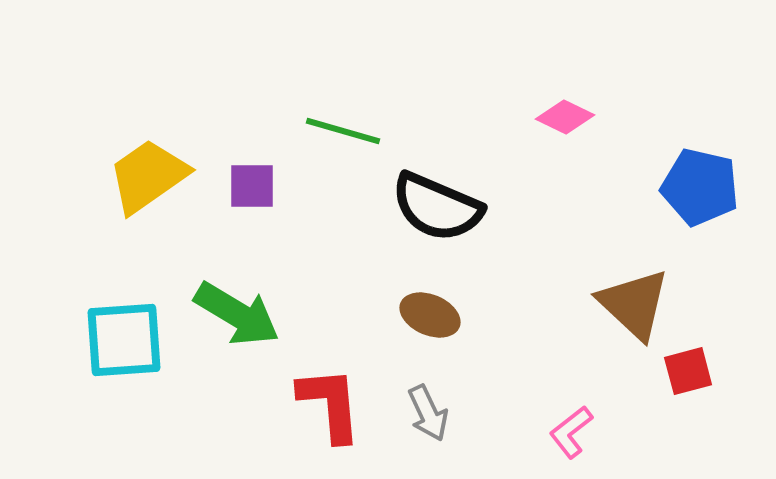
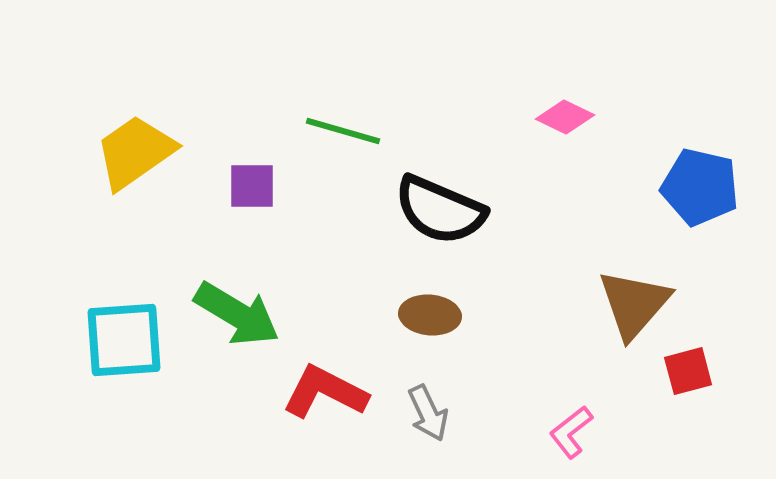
yellow trapezoid: moved 13 px left, 24 px up
black semicircle: moved 3 px right, 3 px down
brown triangle: rotated 28 degrees clockwise
brown ellipse: rotated 18 degrees counterclockwise
red L-shape: moved 5 px left, 12 px up; rotated 58 degrees counterclockwise
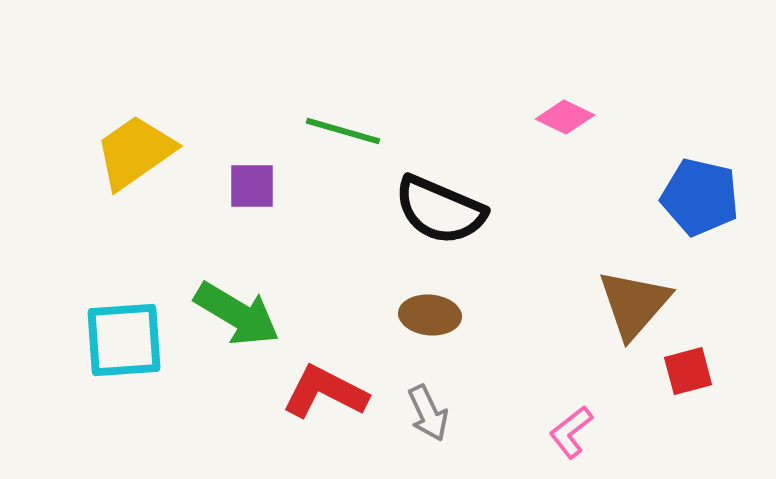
blue pentagon: moved 10 px down
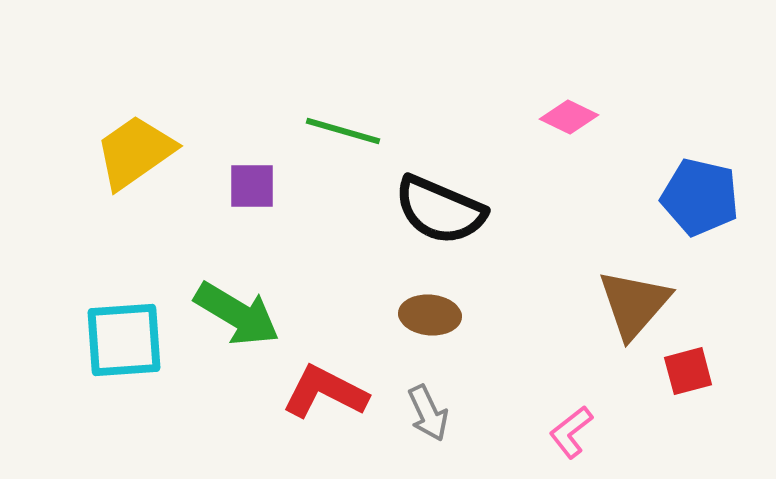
pink diamond: moved 4 px right
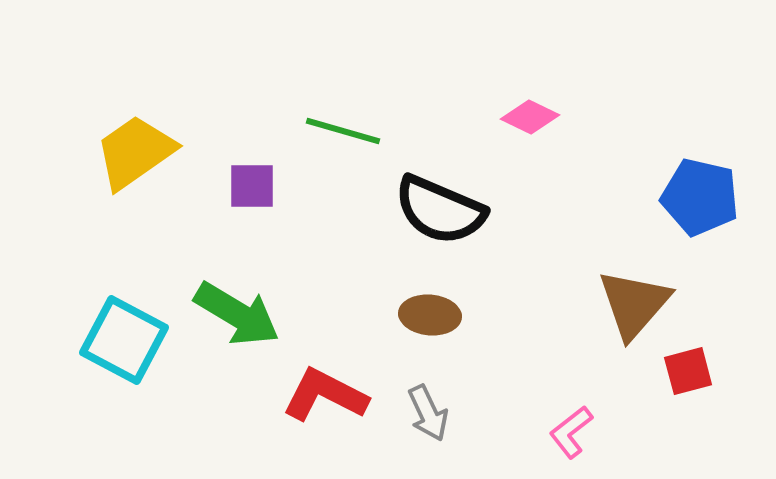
pink diamond: moved 39 px left
cyan square: rotated 32 degrees clockwise
red L-shape: moved 3 px down
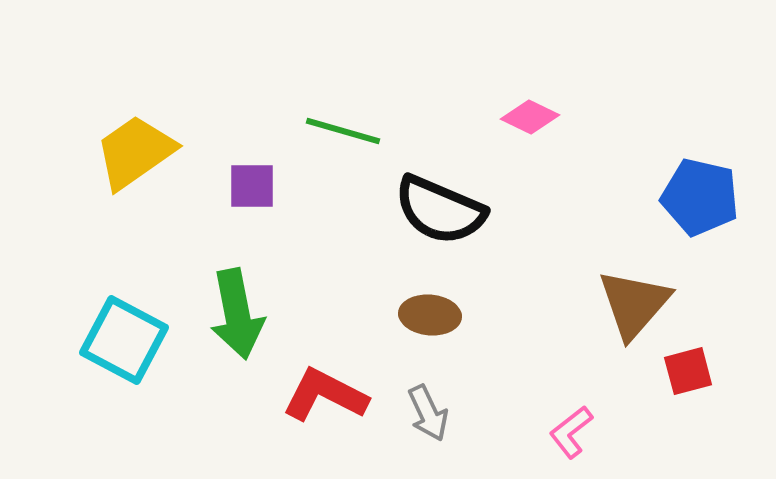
green arrow: rotated 48 degrees clockwise
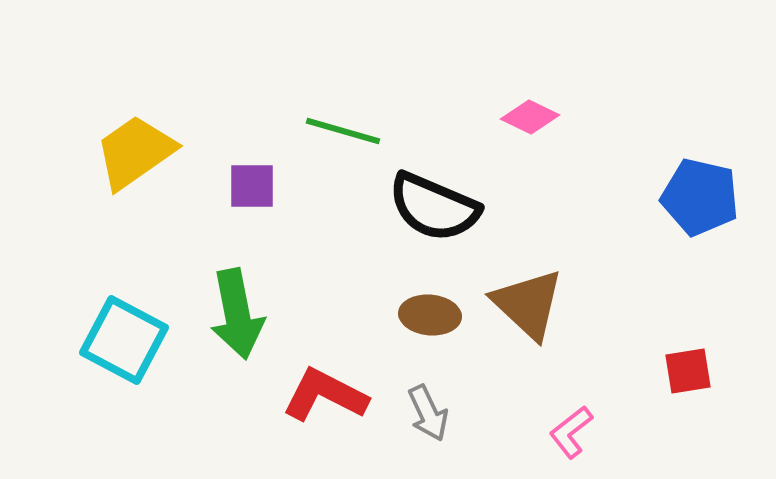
black semicircle: moved 6 px left, 3 px up
brown triangle: moved 106 px left; rotated 28 degrees counterclockwise
red square: rotated 6 degrees clockwise
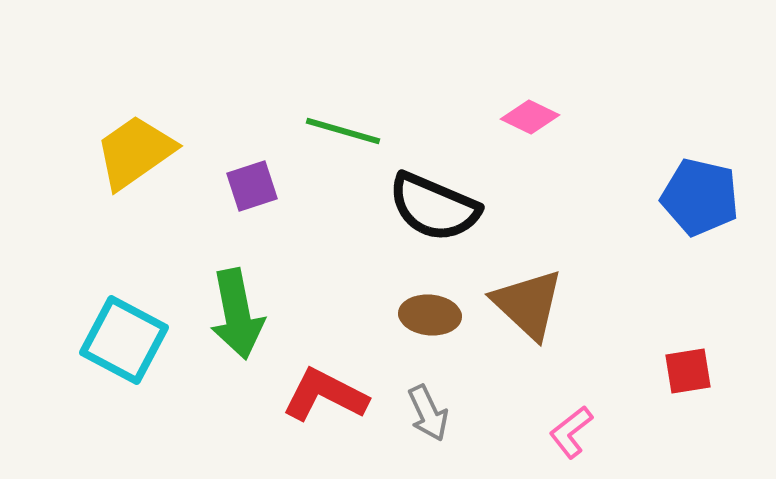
purple square: rotated 18 degrees counterclockwise
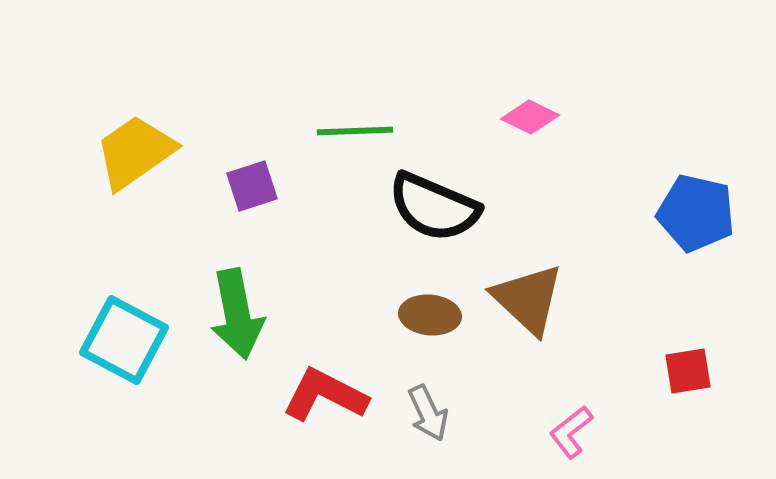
green line: moved 12 px right; rotated 18 degrees counterclockwise
blue pentagon: moved 4 px left, 16 px down
brown triangle: moved 5 px up
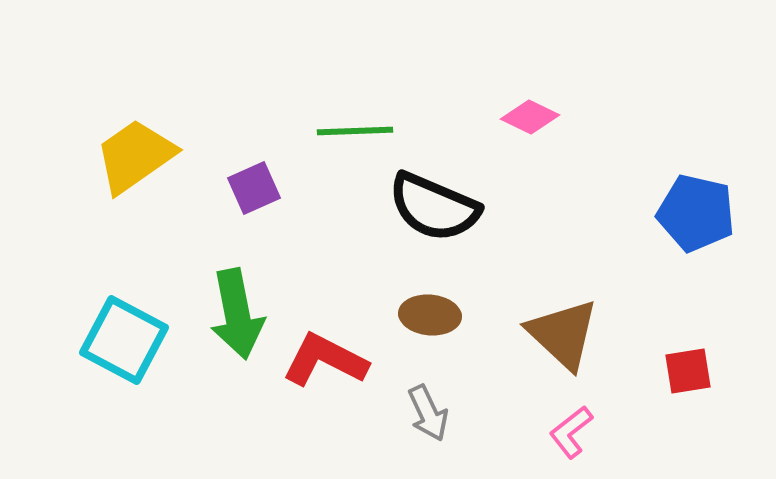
yellow trapezoid: moved 4 px down
purple square: moved 2 px right, 2 px down; rotated 6 degrees counterclockwise
brown triangle: moved 35 px right, 35 px down
red L-shape: moved 35 px up
